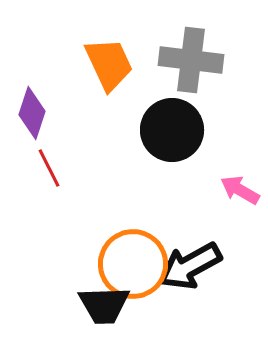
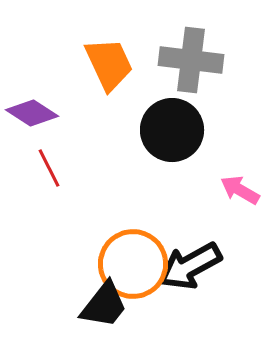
purple diamond: rotated 75 degrees counterclockwise
black trapezoid: rotated 50 degrees counterclockwise
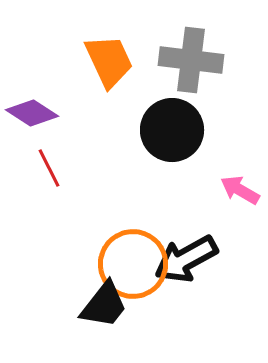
orange trapezoid: moved 3 px up
black arrow: moved 4 px left, 7 px up
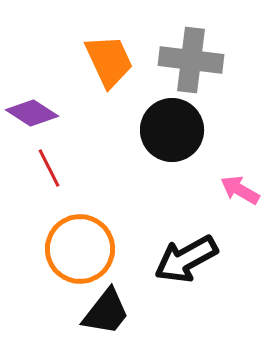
orange circle: moved 53 px left, 15 px up
black trapezoid: moved 2 px right, 7 px down
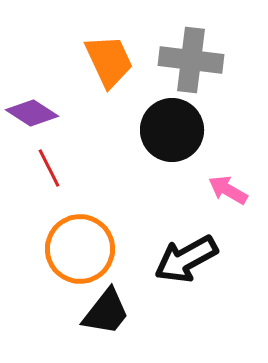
pink arrow: moved 12 px left
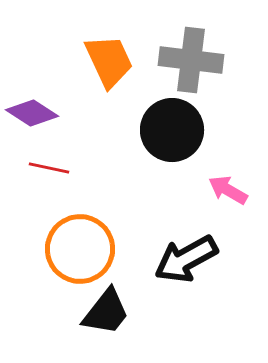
red line: rotated 51 degrees counterclockwise
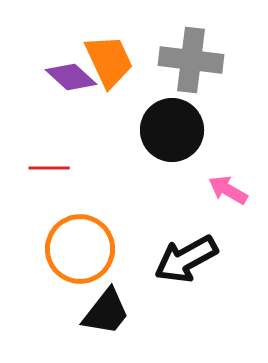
purple diamond: moved 39 px right, 36 px up; rotated 9 degrees clockwise
red line: rotated 12 degrees counterclockwise
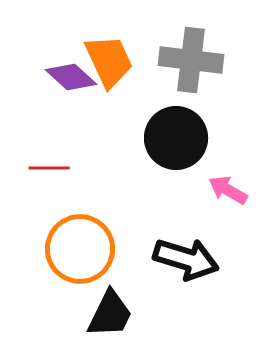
black circle: moved 4 px right, 8 px down
black arrow: rotated 134 degrees counterclockwise
black trapezoid: moved 4 px right, 2 px down; rotated 12 degrees counterclockwise
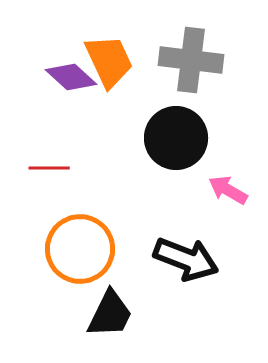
black arrow: rotated 4 degrees clockwise
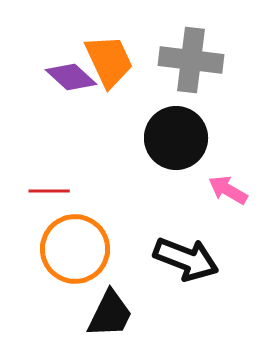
red line: moved 23 px down
orange circle: moved 5 px left
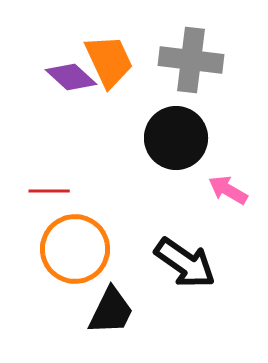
black arrow: moved 1 px left, 4 px down; rotated 14 degrees clockwise
black trapezoid: moved 1 px right, 3 px up
